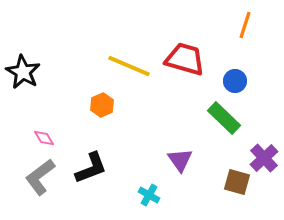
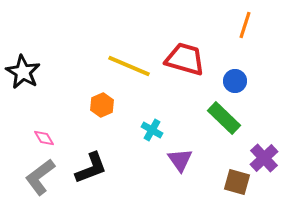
cyan cross: moved 3 px right, 65 px up
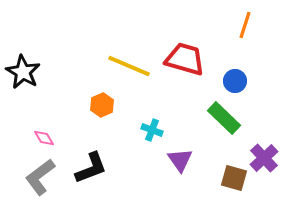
cyan cross: rotated 10 degrees counterclockwise
brown square: moved 3 px left, 4 px up
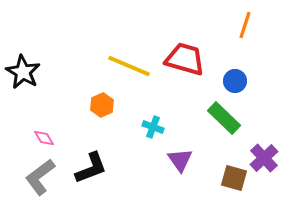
cyan cross: moved 1 px right, 3 px up
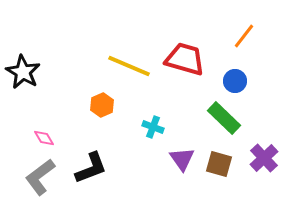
orange line: moved 1 px left, 11 px down; rotated 20 degrees clockwise
purple triangle: moved 2 px right, 1 px up
brown square: moved 15 px left, 14 px up
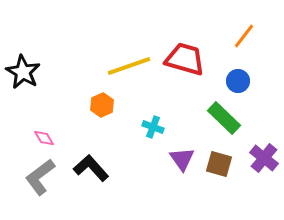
yellow line: rotated 42 degrees counterclockwise
blue circle: moved 3 px right
purple cross: rotated 8 degrees counterclockwise
black L-shape: rotated 111 degrees counterclockwise
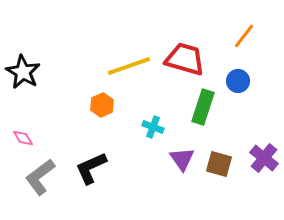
green rectangle: moved 21 px left, 11 px up; rotated 64 degrees clockwise
pink diamond: moved 21 px left
black L-shape: rotated 72 degrees counterclockwise
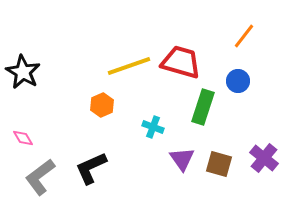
red trapezoid: moved 4 px left, 3 px down
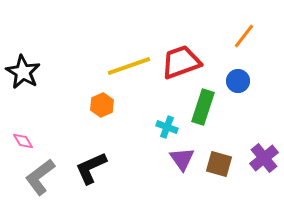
red trapezoid: rotated 36 degrees counterclockwise
cyan cross: moved 14 px right
pink diamond: moved 3 px down
purple cross: rotated 12 degrees clockwise
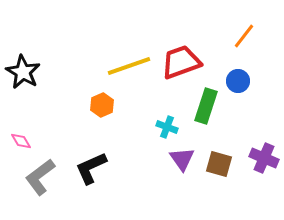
green rectangle: moved 3 px right, 1 px up
pink diamond: moved 2 px left
purple cross: rotated 28 degrees counterclockwise
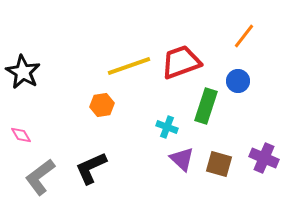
orange hexagon: rotated 15 degrees clockwise
pink diamond: moved 6 px up
purple triangle: rotated 12 degrees counterclockwise
